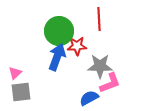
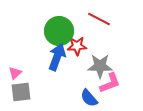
red line: rotated 60 degrees counterclockwise
blue semicircle: rotated 102 degrees counterclockwise
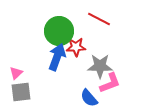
red star: moved 1 px left, 1 px down
pink triangle: moved 1 px right
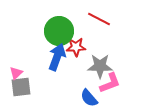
gray square: moved 5 px up
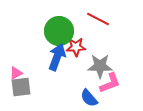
red line: moved 1 px left
pink triangle: rotated 16 degrees clockwise
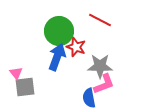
red line: moved 2 px right, 1 px down
red star: rotated 24 degrees clockwise
pink triangle: rotated 40 degrees counterclockwise
pink L-shape: moved 6 px left, 1 px down
gray square: moved 4 px right
blue semicircle: rotated 30 degrees clockwise
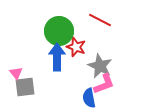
blue arrow: rotated 20 degrees counterclockwise
gray star: rotated 25 degrees clockwise
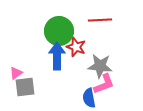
red line: rotated 30 degrees counterclockwise
blue arrow: moved 1 px up
gray star: rotated 20 degrees counterclockwise
pink triangle: rotated 32 degrees clockwise
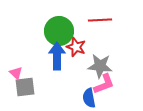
pink triangle: rotated 40 degrees counterclockwise
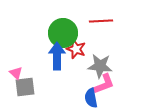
red line: moved 1 px right, 1 px down
green circle: moved 4 px right, 2 px down
red star: moved 2 px down
blue semicircle: moved 2 px right
